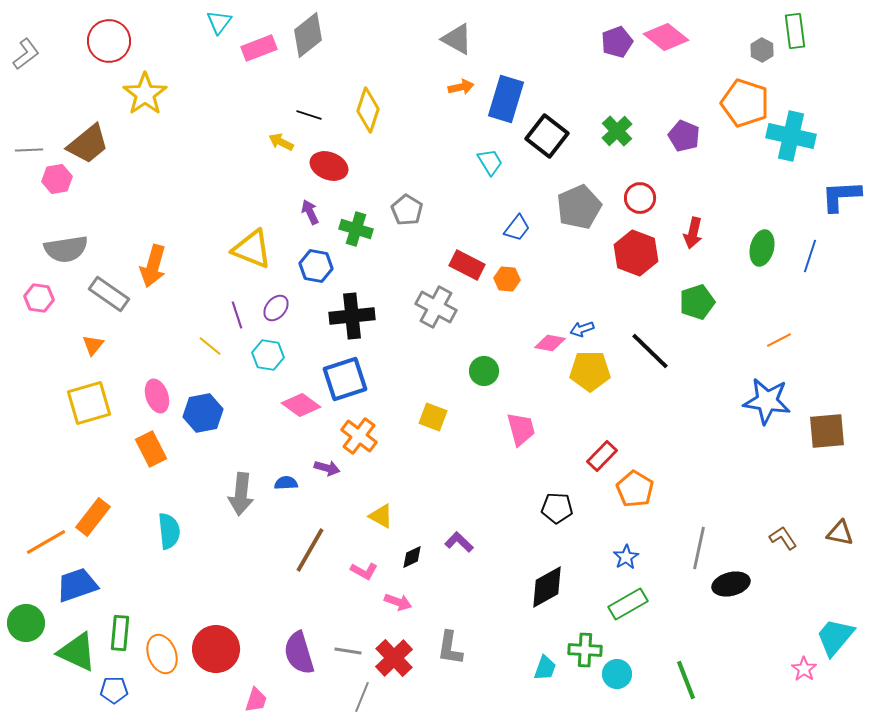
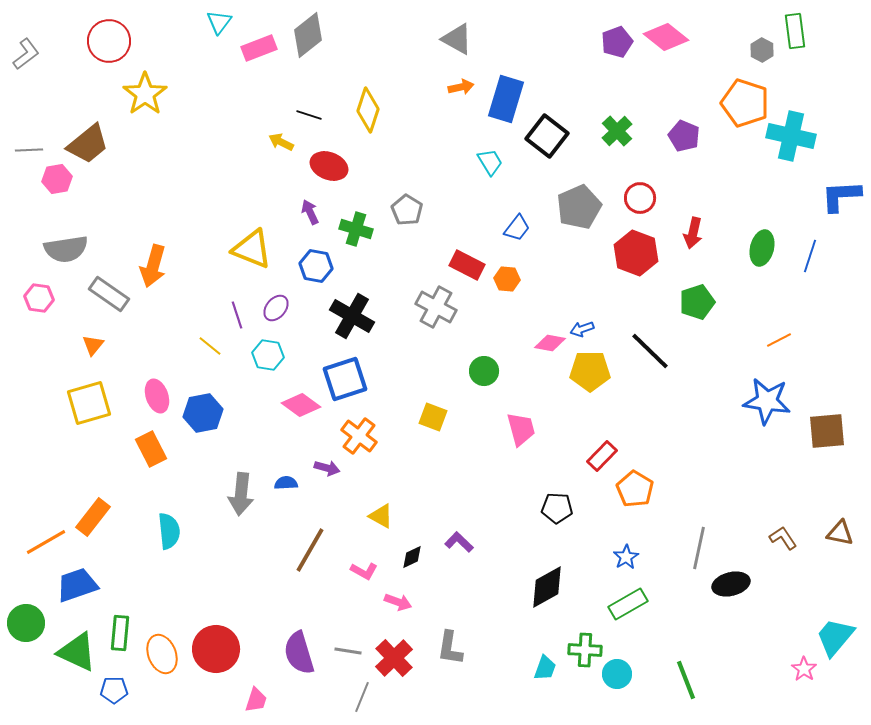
black cross at (352, 316): rotated 36 degrees clockwise
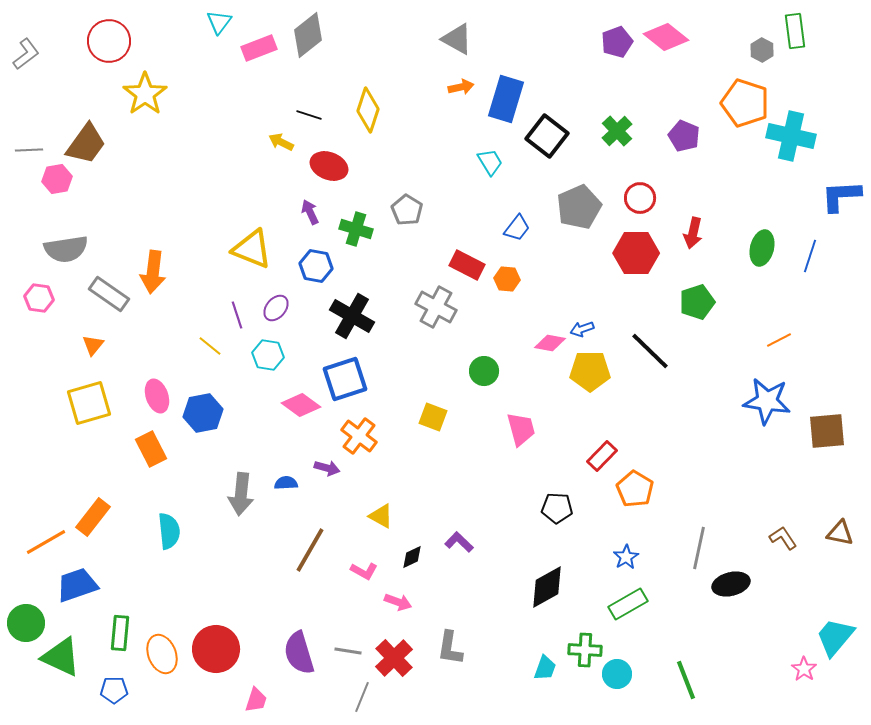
brown trapezoid at (88, 144): moved 2 px left; rotated 15 degrees counterclockwise
red hexagon at (636, 253): rotated 21 degrees counterclockwise
orange arrow at (153, 266): moved 6 px down; rotated 9 degrees counterclockwise
green triangle at (77, 652): moved 16 px left, 5 px down
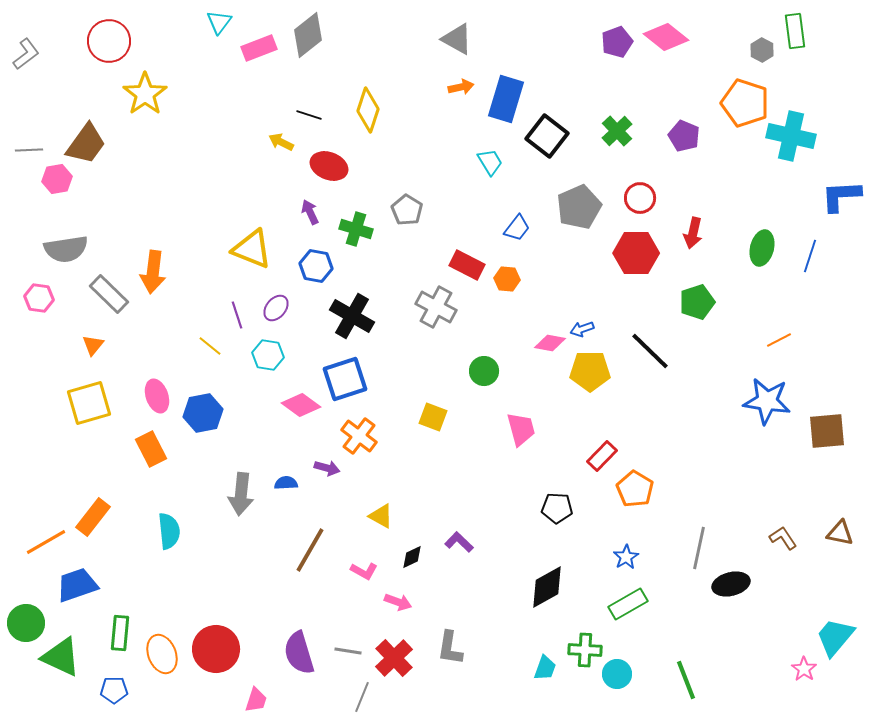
gray rectangle at (109, 294): rotated 9 degrees clockwise
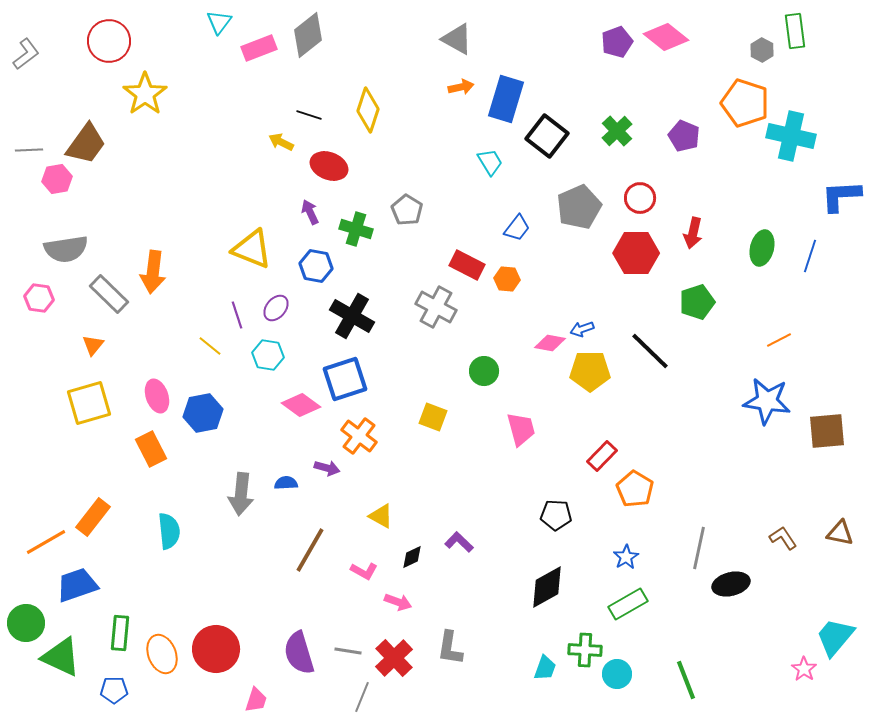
black pentagon at (557, 508): moved 1 px left, 7 px down
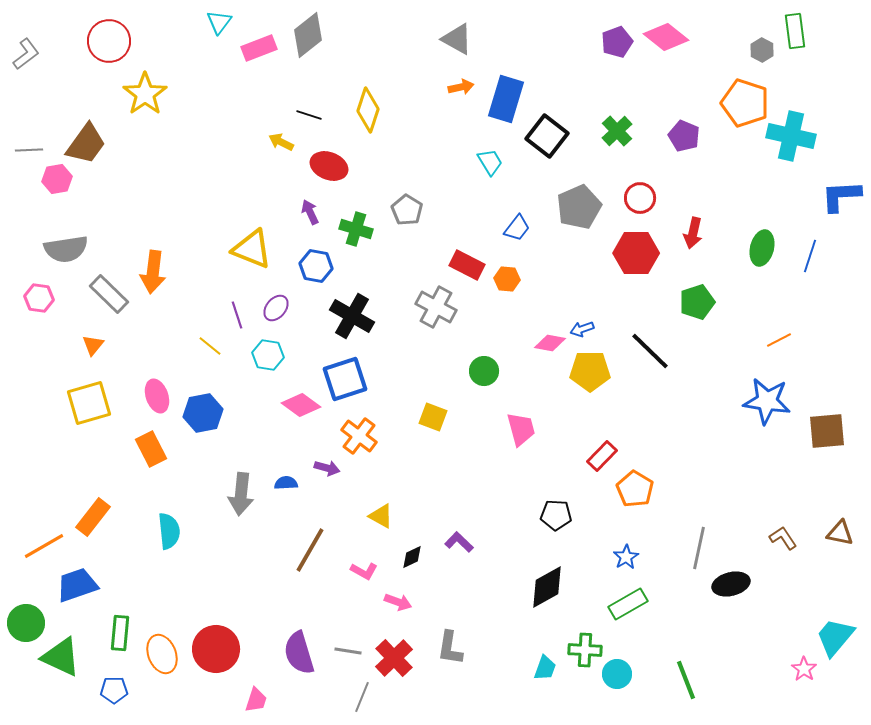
orange line at (46, 542): moved 2 px left, 4 px down
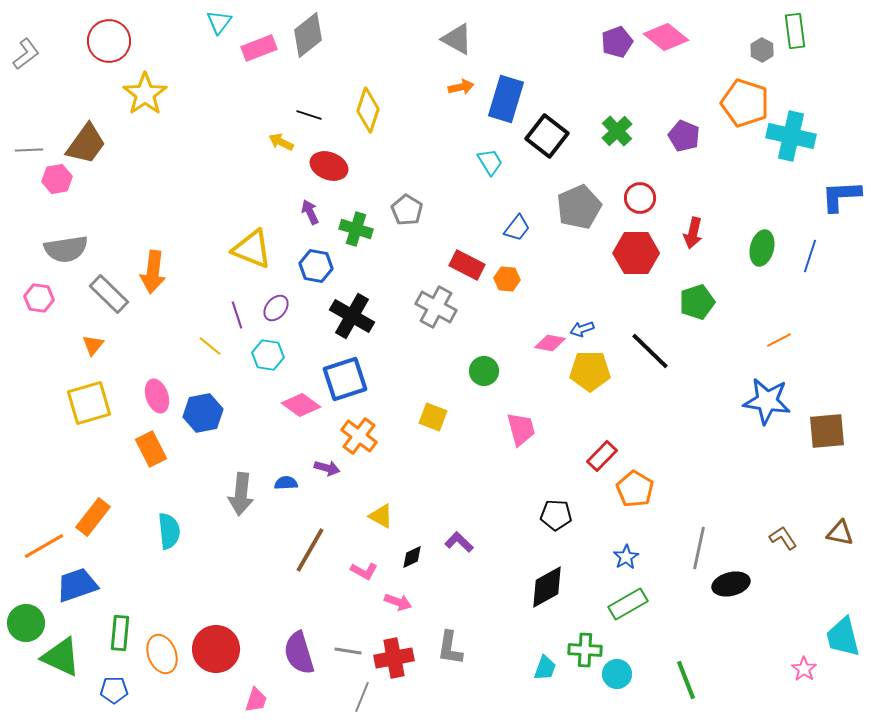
cyan trapezoid at (835, 637): moved 8 px right; rotated 54 degrees counterclockwise
red cross at (394, 658): rotated 33 degrees clockwise
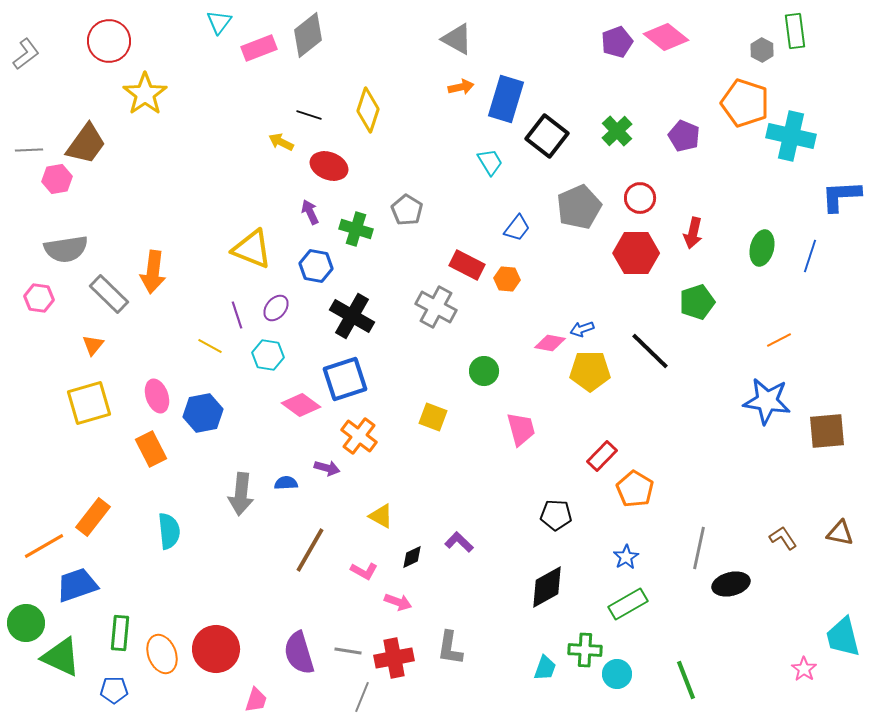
yellow line at (210, 346): rotated 10 degrees counterclockwise
